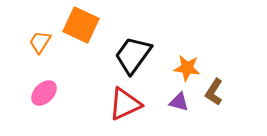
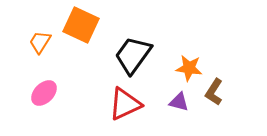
orange star: moved 2 px right
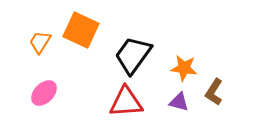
orange square: moved 5 px down
orange star: moved 5 px left
red triangle: moved 1 px right, 2 px up; rotated 21 degrees clockwise
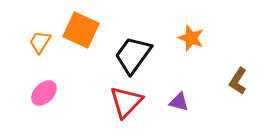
orange star: moved 7 px right, 30 px up; rotated 12 degrees clockwise
brown L-shape: moved 24 px right, 11 px up
red triangle: rotated 42 degrees counterclockwise
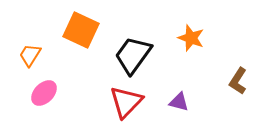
orange trapezoid: moved 10 px left, 13 px down
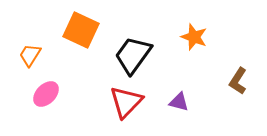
orange star: moved 3 px right, 1 px up
pink ellipse: moved 2 px right, 1 px down
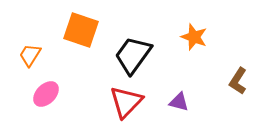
orange square: rotated 6 degrees counterclockwise
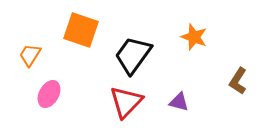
pink ellipse: moved 3 px right; rotated 16 degrees counterclockwise
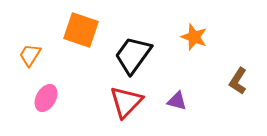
pink ellipse: moved 3 px left, 4 px down
purple triangle: moved 2 px left, 1 px up
